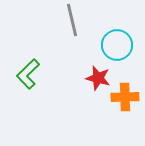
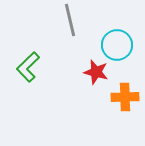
gray line: moved 2 px left
green L-shape: moved 7 px up
red star: moved 2 px left, 6 px up
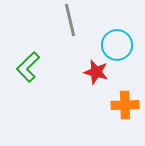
orange cross: moved 8 px down
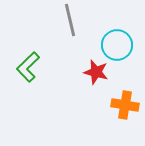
orange cross: rotated 12 degrees clockwise
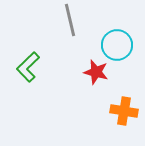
orange cross: moved 1 px left, 6 px down
